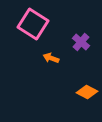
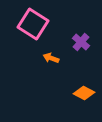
orange diamond: moved 3 px left, 1 px down
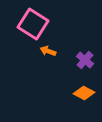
purple cross: moved 4 px right, 18 px down
orange arrow: moved 3 px left, 7 px up
